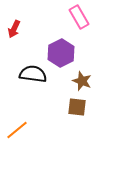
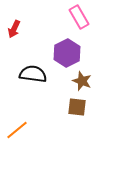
purple hexagon: moved 6 px right
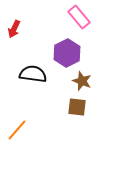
pink rectangle: rotated 10 degrees counterclockwise
orange line: rotated 10 degrees counterclockwise
